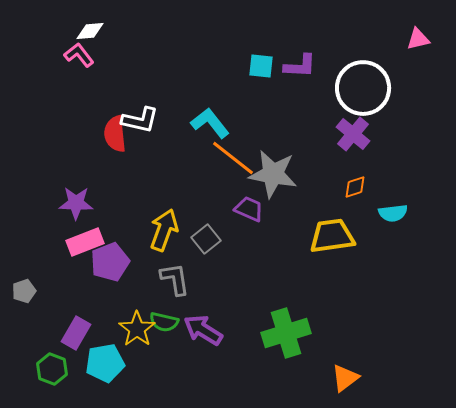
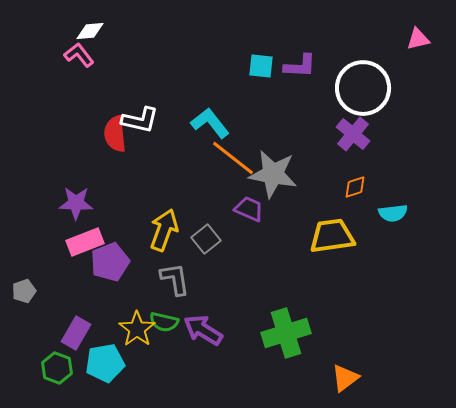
green hexagon: moved 5 px right, 1 px up
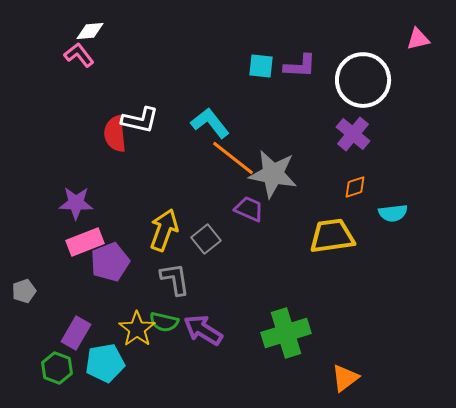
white circle: moved 8 px up
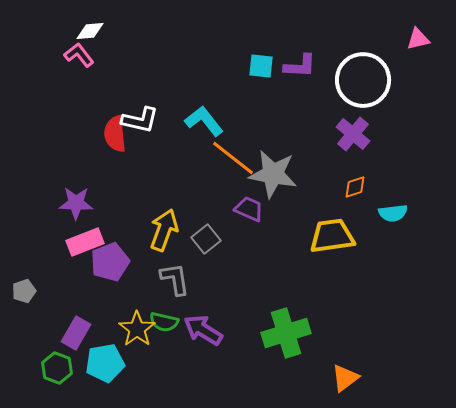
cyan L-shape: moved 6 px left, 2 px up
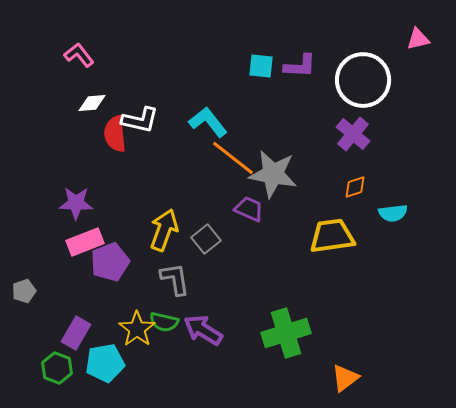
white diamond: moved 2 px right, 72 px down
cyan L-shape: moved 4 px right, 1 px down
